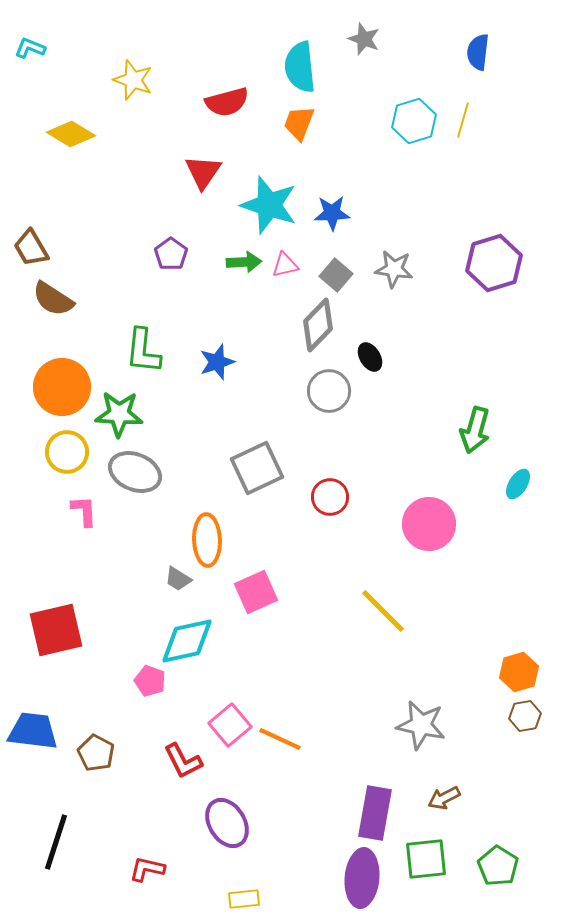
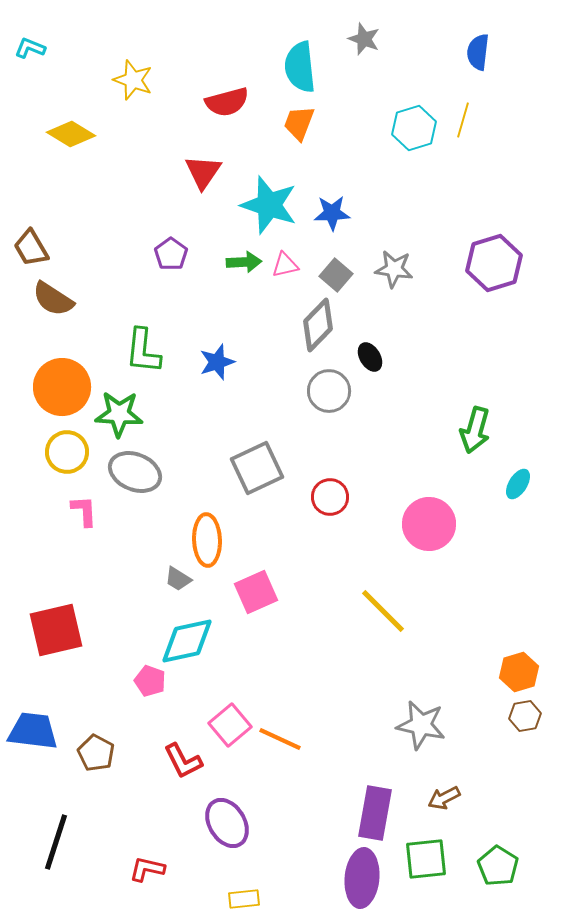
cyan hexagon at (414, 121): moved 7 px down
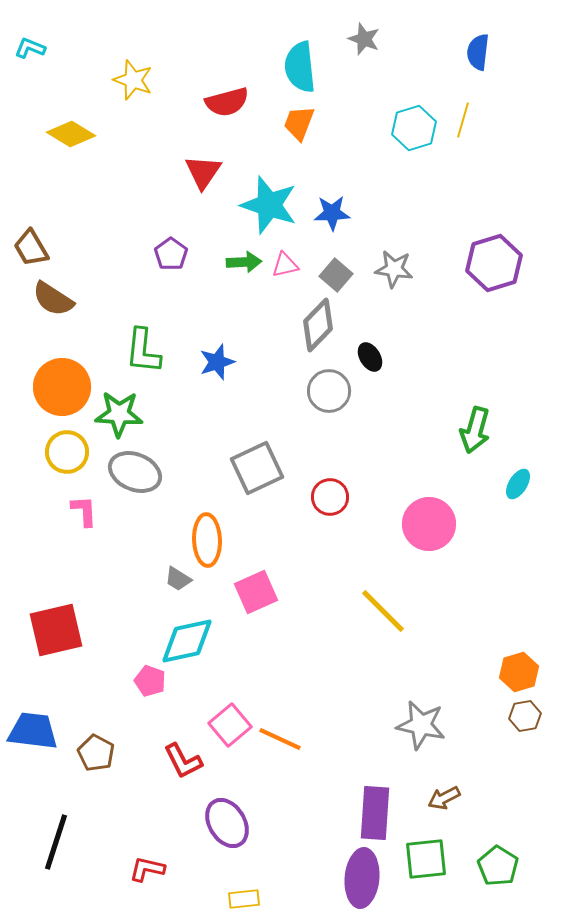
purple rectangle at (375, 813): rotated 6 degrees counterclockwise
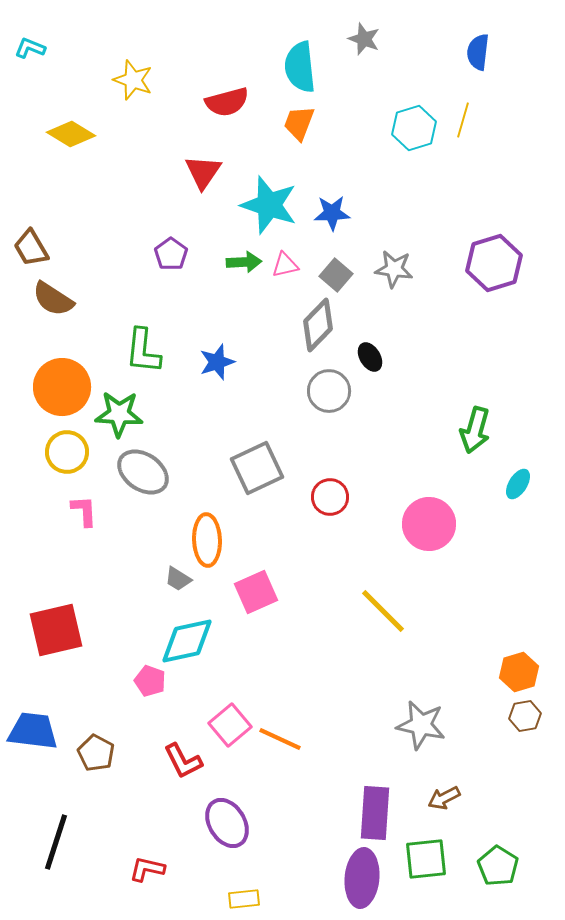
gray ellipse at (135, 472): moved 8 px right; rotated 12 degrees clockwise
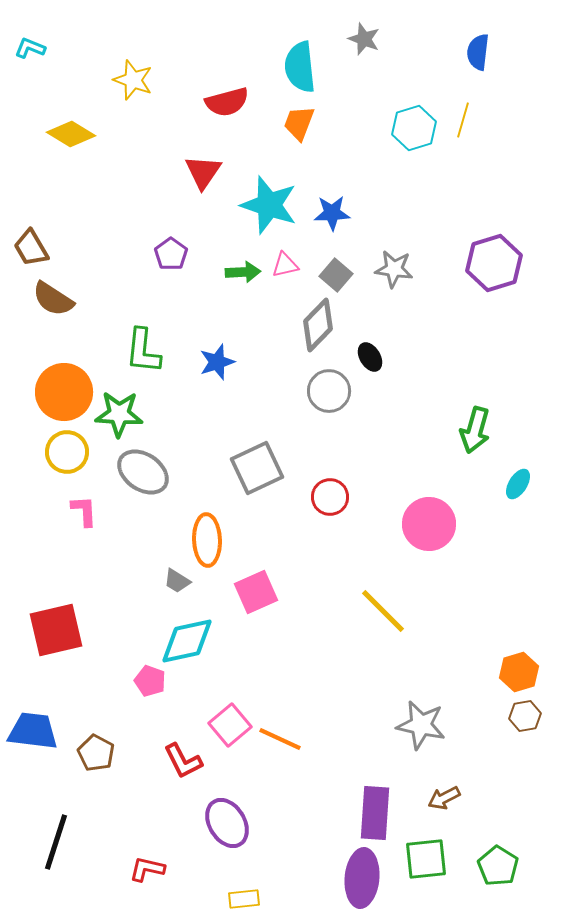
green arrow at (244, 262): moved 1 px left, 10 px down
orange circle at (62, 387): moved 2 px right, 5 px down
gray trapezoid at (178, 579): moved 1 px left, 2 px down
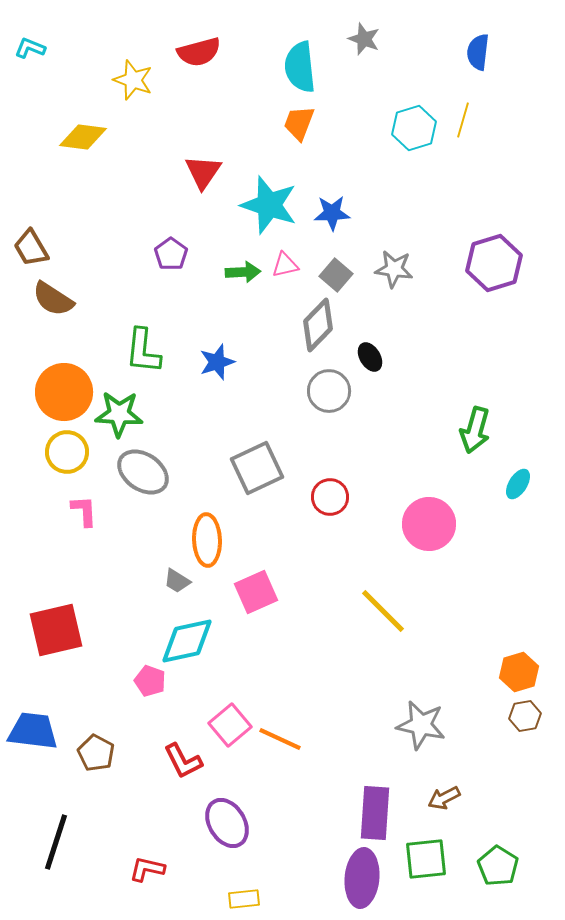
red semicircle at (227, 102): moved 28 px left, 50 px up
yellow diamond at (71, 134): moved 12 px right, 3 px down; rotated 24 degrees counterclockwise
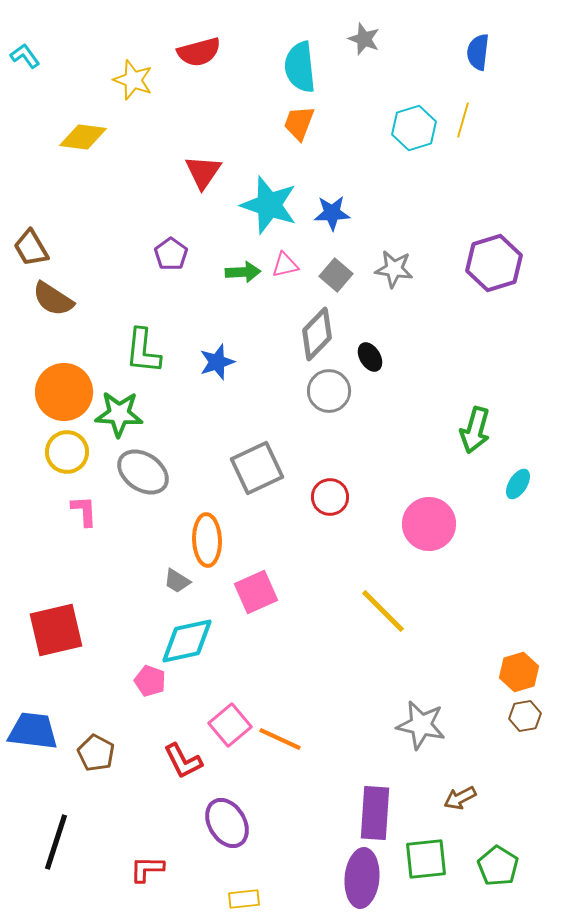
cyan L-shape at (30, 48): moved 5 px left, 8 px down; rotated 32 degrees clockwise
gray diamond at (318, 325): moved 1 px left, 9 px down
brown arrow at (444, 798): moved 16 px right
red L-shape at (147, 869): rotated 12 degrees counterclockwise
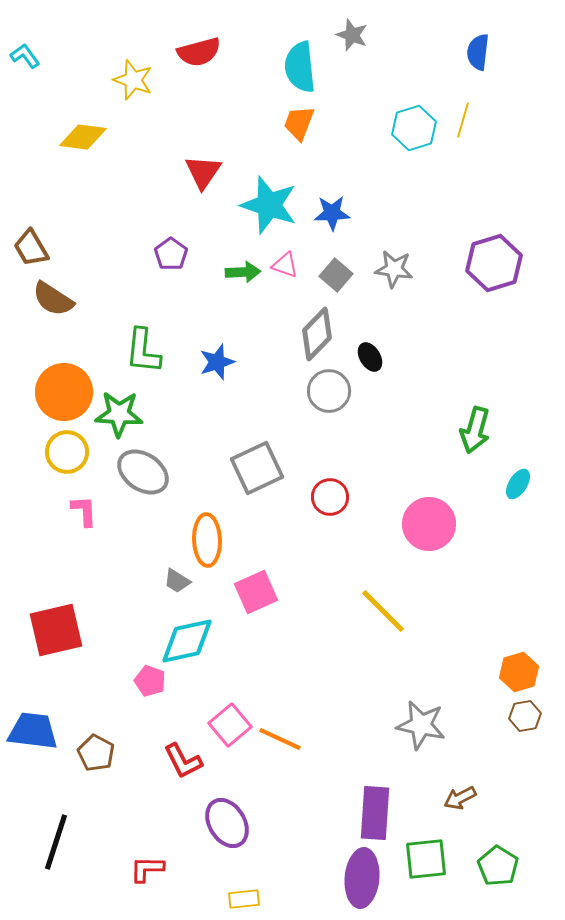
gray star at (364, 39): moved 12 px left, 4 px up
pink triangle at (285, 265): rotated 32 degrees clockwise
